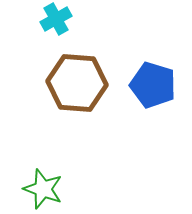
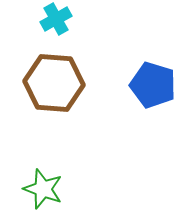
brown hexagon: moved 23 px left
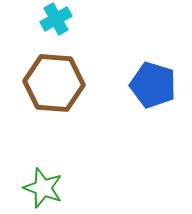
green star: moved 1 px up
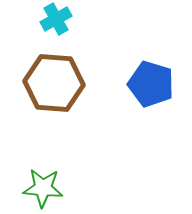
blue pentagon: moved 2 px left, 1 px up
green star: rotated 15 degrees counterclockwise
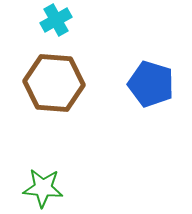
cyan cross: moved 1 px down
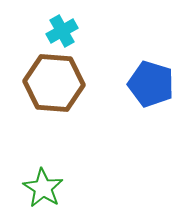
cyan cross: moved 6 px right, 11 px down
green star: rotated 27 degrees clockwise
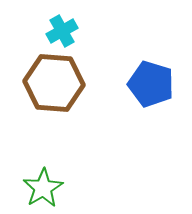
green star: rotated 9 degrees clockwise
